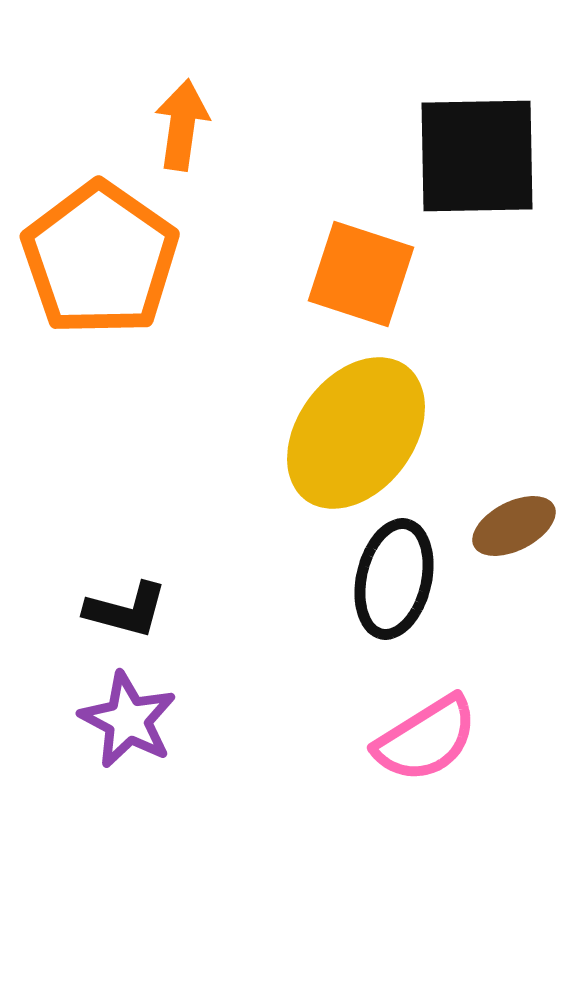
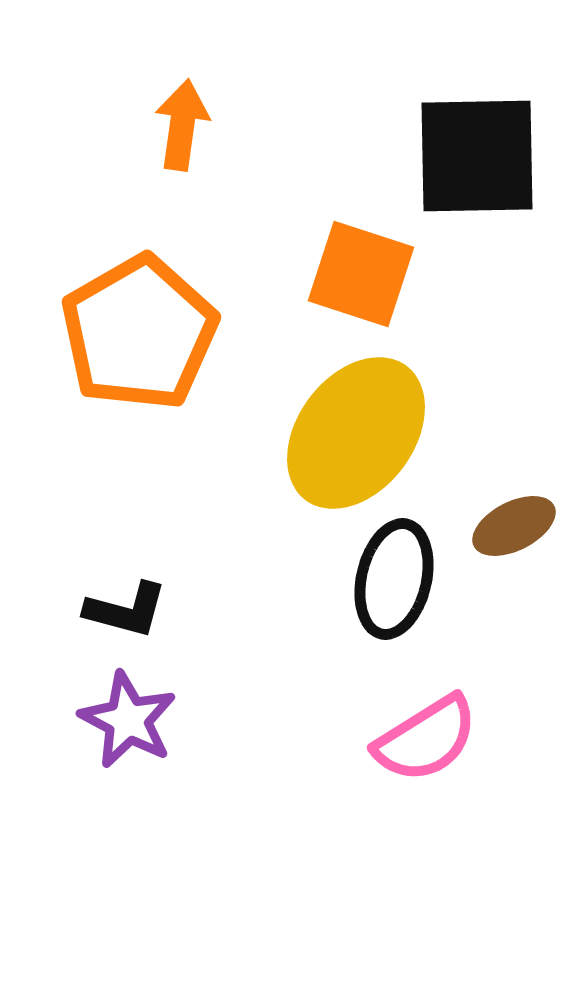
orange pentagon: moved 39 px right, 74 px down; rotated 7 degrees clockwise
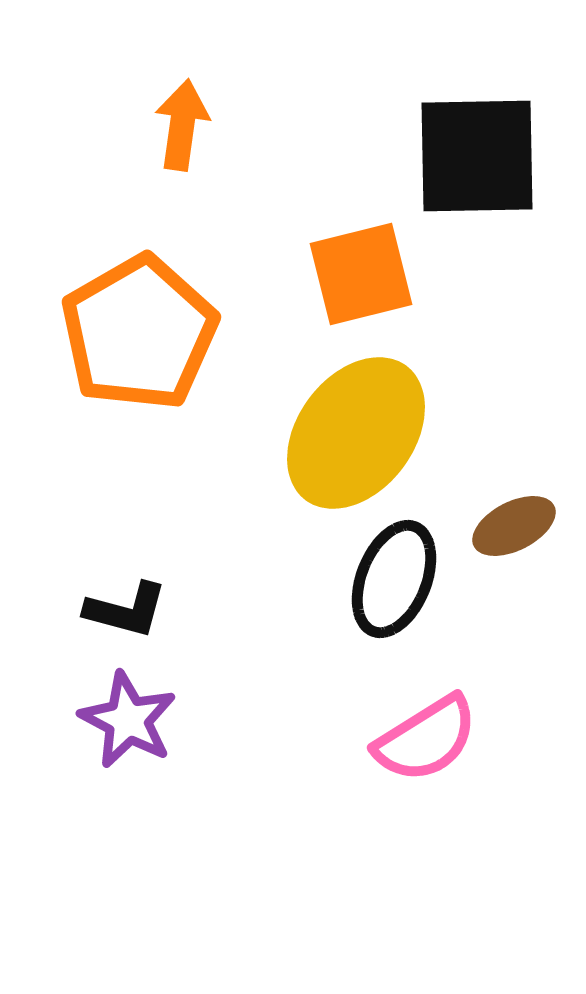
orange square: rotated 32 degrees counterclockwise
black ellipse: rotated 9 degrees clockwise
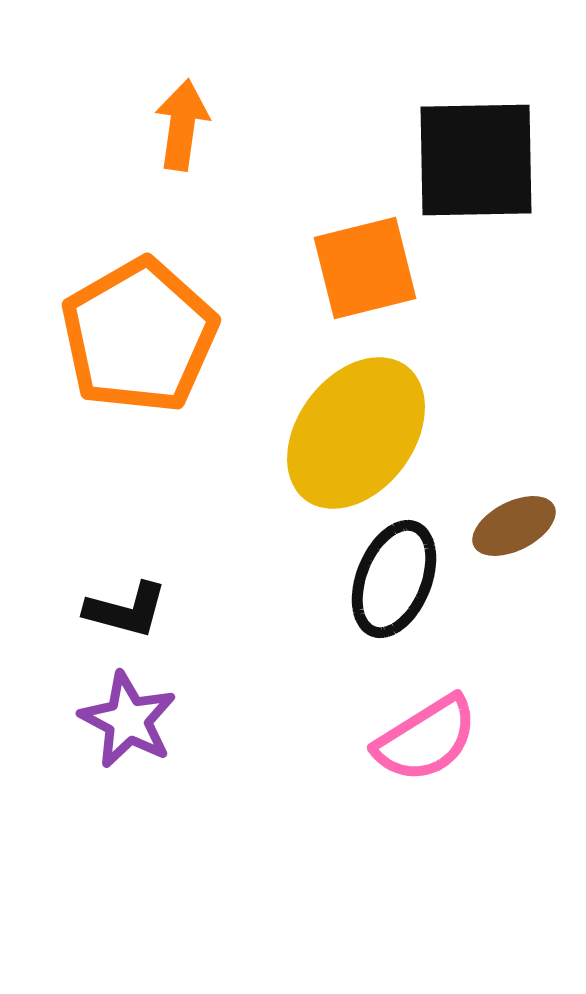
black square: moved 1 px left, 4 px down
orange square: moved 4 px right, 6 px up
orange pentagon: moved 3 px down
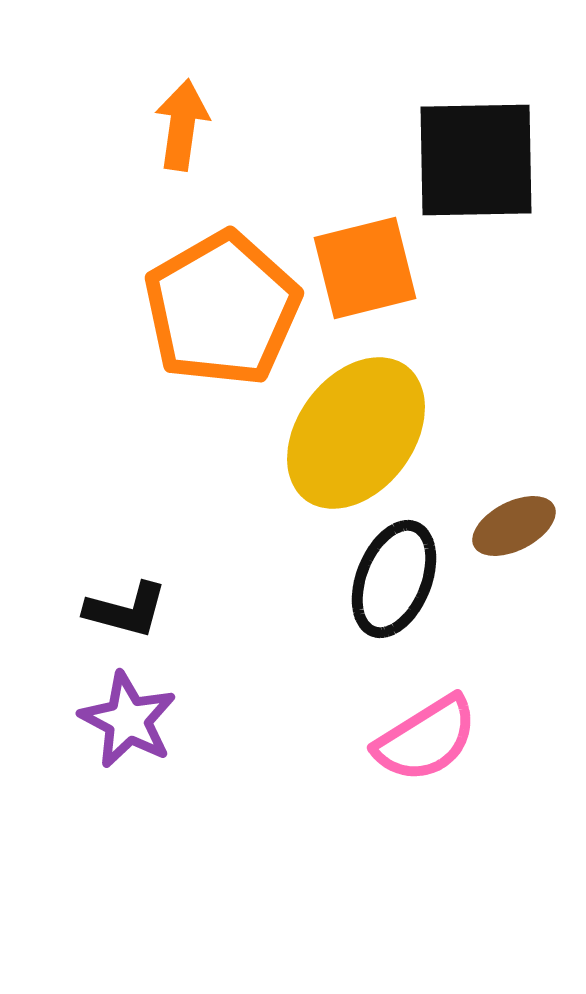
orange pentagon: moved 83 px right, 27 px up
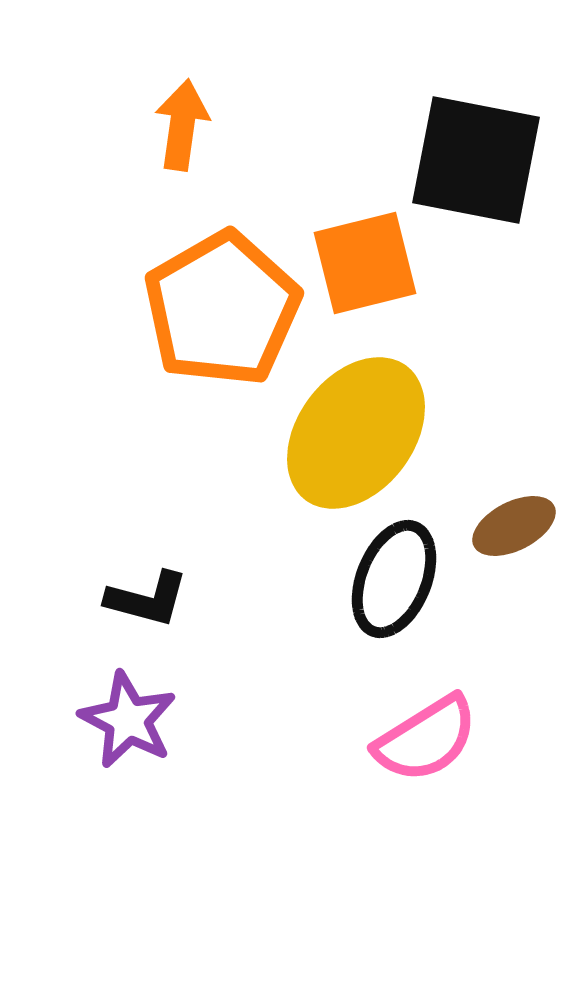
black square: rotated 12 degrees clockwise
orange square: moved 5 px up
black L-shape: moved 21 px right, 11 px up
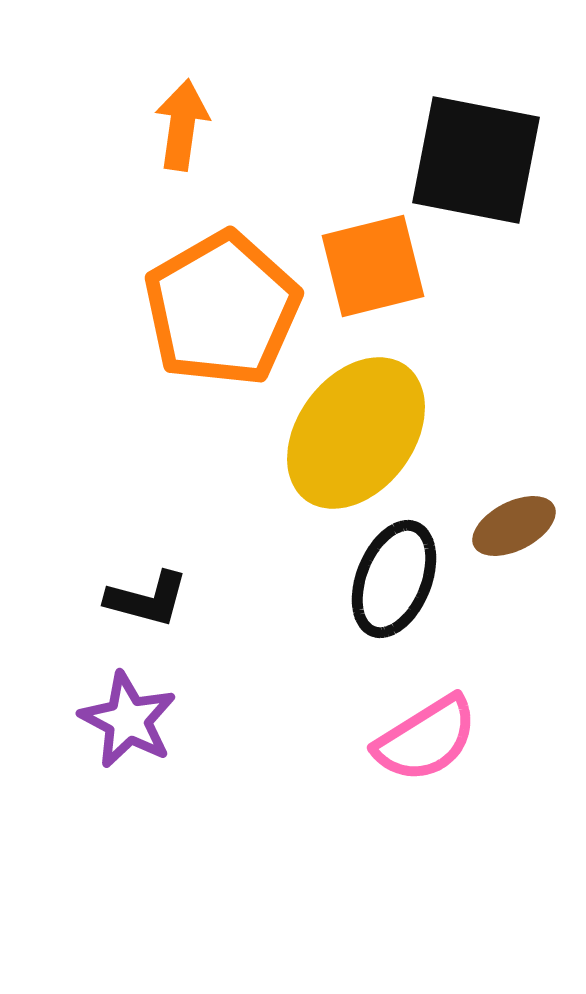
orange square: moved 8 px right, 3 px down
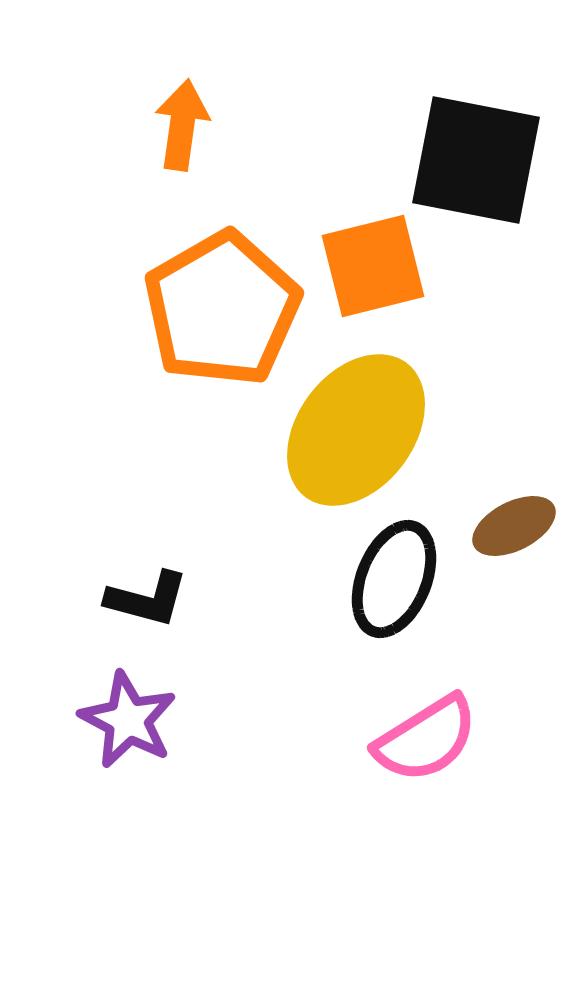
yellow ellipse: moved 3 px up
